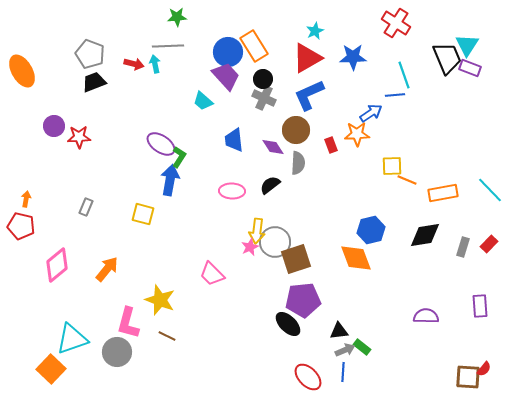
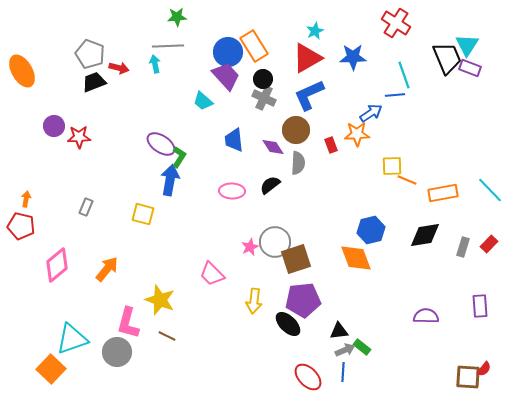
red arrow at (134, 64): moved 15 px left, 4 px down
yellow arrow at (257, 231): moved 3 px left, 70 px down
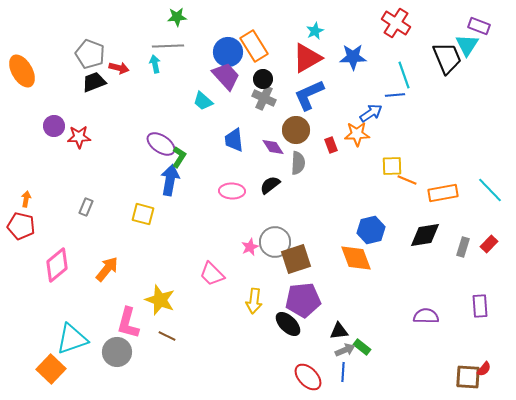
purple rectangle at (470, 68): moved 9 px right, 42 px up
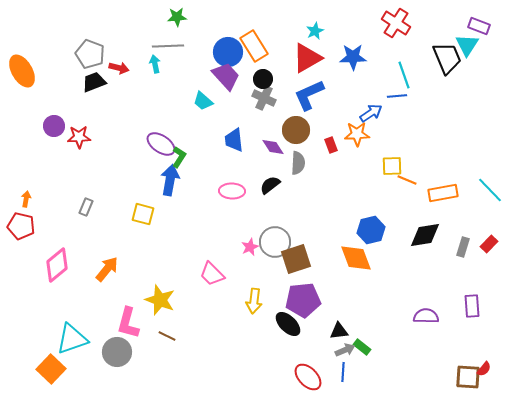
blue line at (395, 95): moved 2 px right, 1 px down
purple rectangle at (480, 306): moved 8 px left
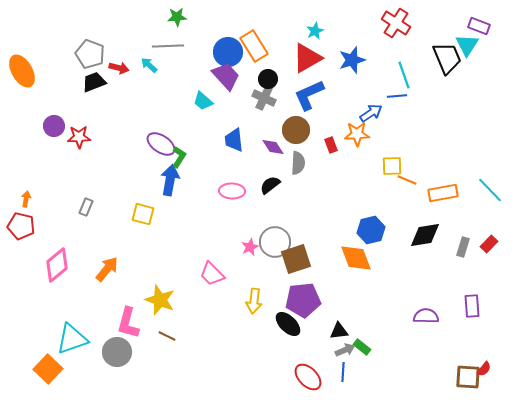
blue star at (353, 57): moved 1 px left, 3 px down; rotated 16 degrees counterclockwise
cyan arrow at (155, 64): moved 6 px left, 1 px down; rotated 36 degrees counterclockwise
black circle at (263, 79): moved 5 px right
orange square at (51, 369): moved 3 px left
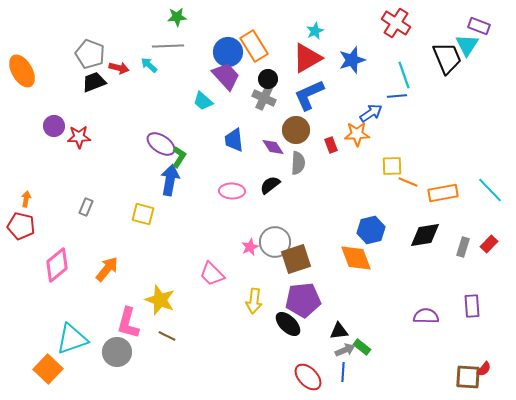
orange line at (407, 180): moved 1 px right, 2 px down
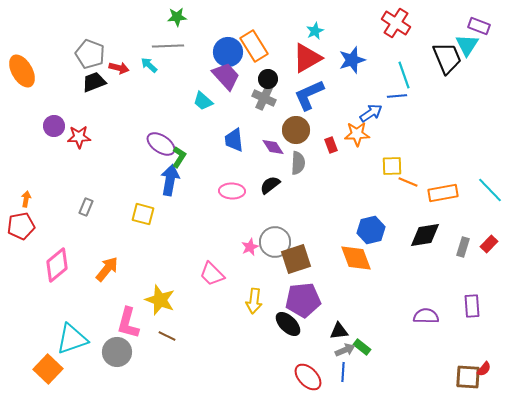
red pentagon at (21, 226): rotated 24 degrees counterclockwise
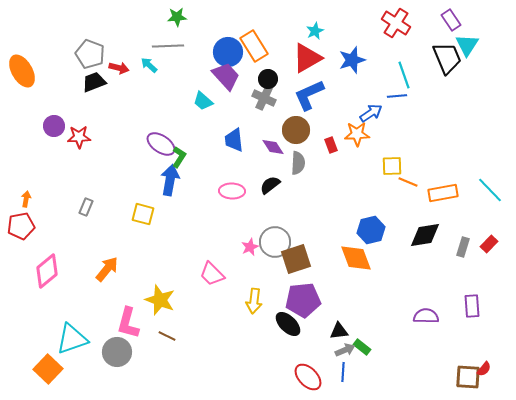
purple rectangle at (479, 26): moved 28 px left, 6 px up; rotated 35 degrees clockwise
pink diamond at (57, 265): moved 10 px left, 6 px down
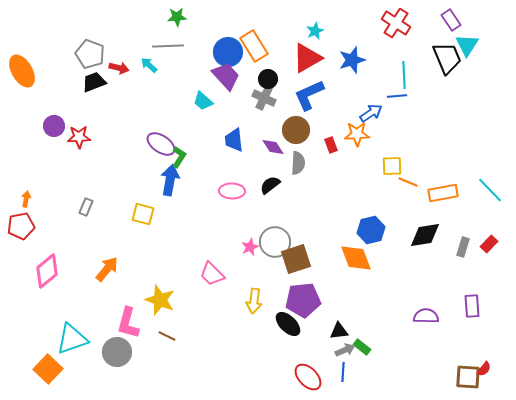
cyan line at (404, 75): rotated 16 degrees clockwise
